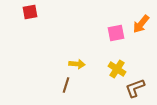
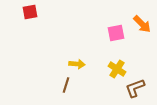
orange arrow: moved 1 px right; rotated 84 degrees counterclockwise
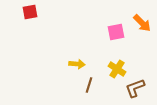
orange arrow: moved 1 px up
pink square: moved 1 px up
brown line: moved 23 px right
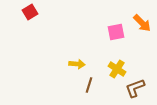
red square: rotated 21 degrees counterclockwise
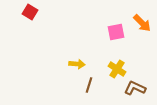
red square: rotated 28 degrees counterclockwise
brown L-shape: rotated 45 degrees clockwise
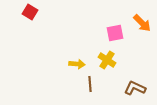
pink square: moved 1 px left, 1 px down
yellow cross: moved 10 px left, 9 px up
brown line: moved 1 px right, 1 px up; rotated 21 degrees counterclockwise
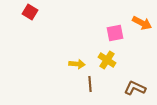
orange arrow: rotated 18 degrees counterclockwise
